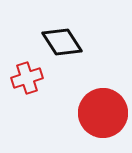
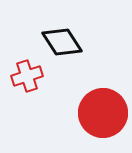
red cross: moved 2 px up
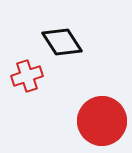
red circle: moved 1 px left, 8 px down
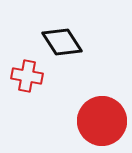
red cross: rotated 28 degrees clockwise
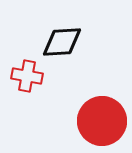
black diamond: rotated 60 degrees counterclockwise
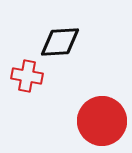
black diamond: moved 2 px left
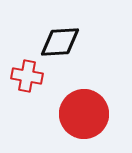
red circle: moved 18 px left, 7 px up
